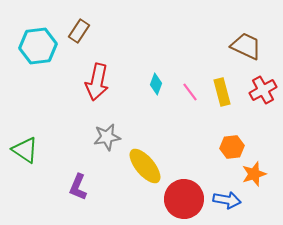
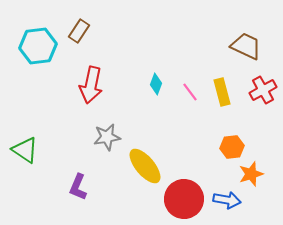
red arrow: moved 6 px left, 3 px down
orange star: moved 3 px left
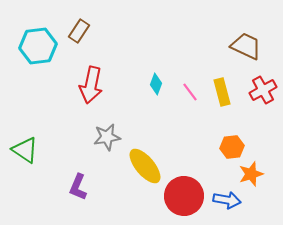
red circle: moved 3 px up
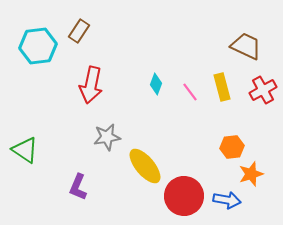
yellow rectangle: moved 5 px up
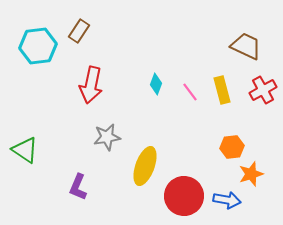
yellow rectangle: moved 3 px down
yellow ellipse: rotated 60 degrees clockwise
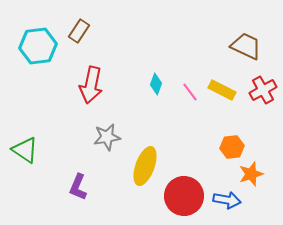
yellow rectangle: rotated 48 degrees counterclockwise
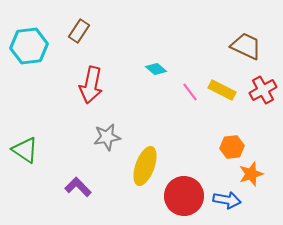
cyan hexagon: moved 9 px left
cyan diamond: moved 15 px up; rotated 70 degrees counterclockwise
purple L-shape: rotated 112 degrees clockwise
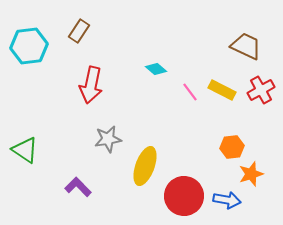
red cross: moved 2 px left
gray star: moved 1 px right, 2 px down
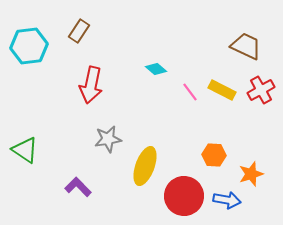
orange hexagon: moved 18 px left, 8 px down; rotated 10 degrees clockwise
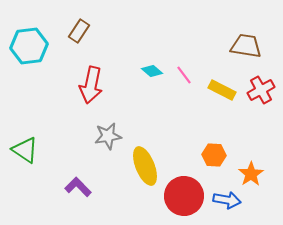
brown trapezoid: rotated 16 degrees counterclockwise
cyan diamond: moved 4 px left, 2 px down
pink line: moved 6 px left, 17 px up
gray star: moved 3 px up
yellow ellipse: rotated 42 degrees counterclockwise
orange star: rotated 15 degrees counterclockwise
